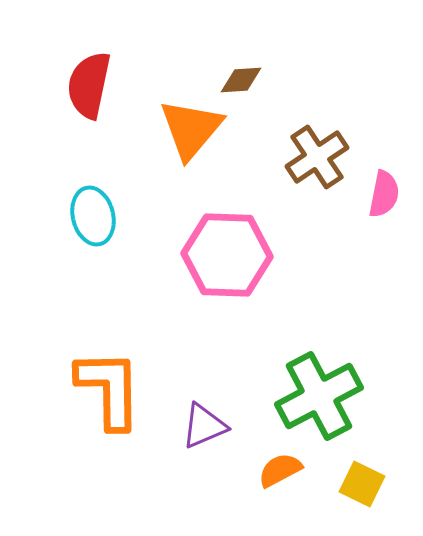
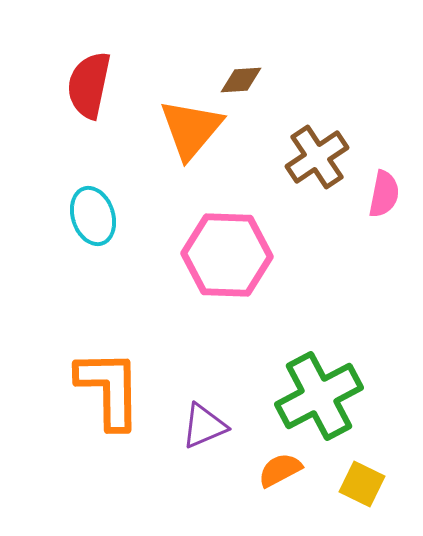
cyan ellipse: rotated 4 degrees counterclockwise
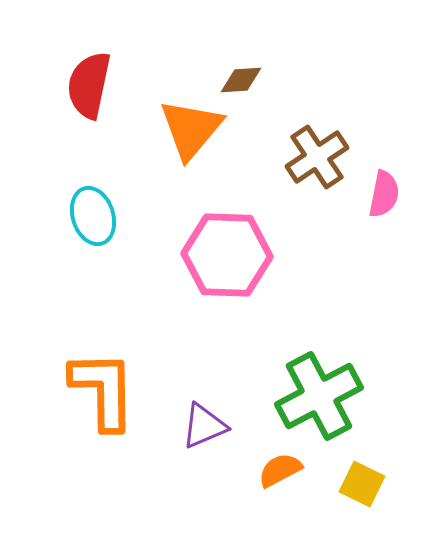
orange L-shape: moved 6 px left, 1 px down
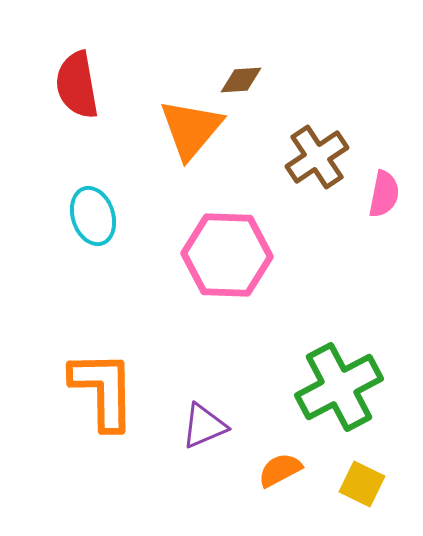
red semicircle: moved 12 px left; rotated 22 degrees counterclockwise
green cross: moved 20 px right, 9 px up
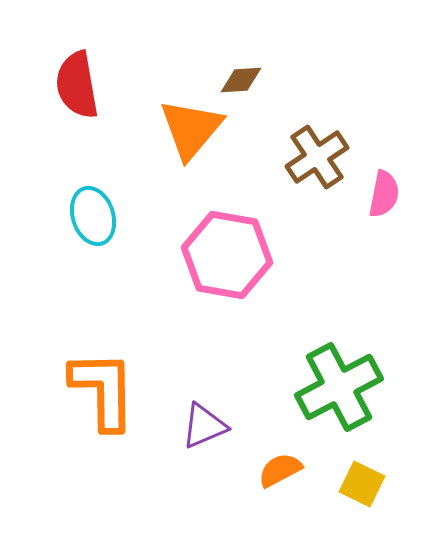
pink hexagon: rotated 8 degrees clockwise
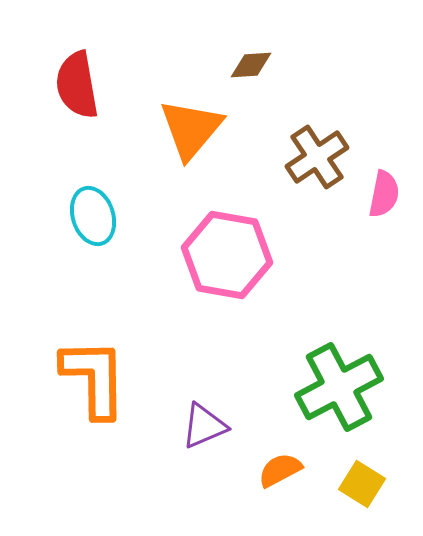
brown diamond: moved 10 px right, 15 px up
orange L-shape: moved 9 px left, 12 px up
yellow square: rotated 6 degrees clockwise
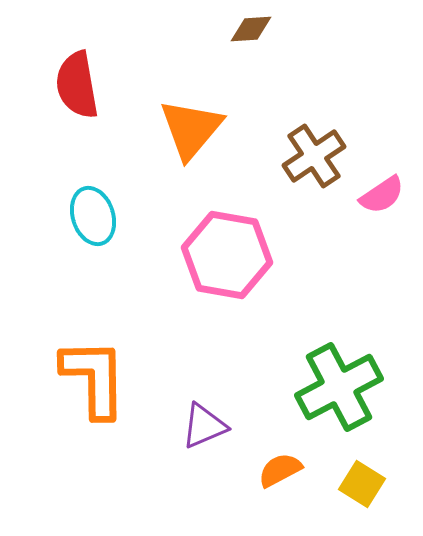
brown diamond: moved 36 px up
brown cross: moved 3 px left, 1 px up
pink semicircle: moved 2 px left, 1 px down; rotated 45 degrees clockwise
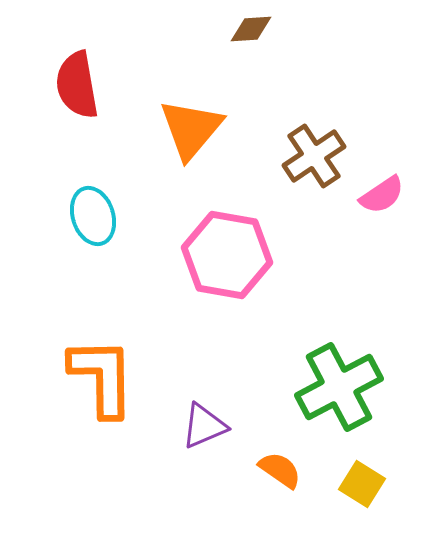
orange L-shape: moved 8 px right, 1 px up
orange semicircle: rotated 63 degrees clockwise
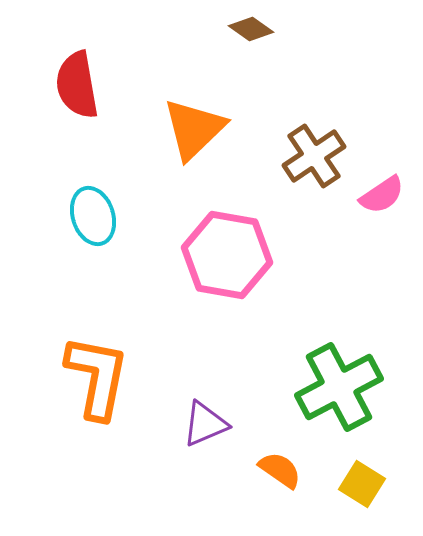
brown diamond: rotated 39 degrees clockwise
orange triangle: moved 3 px right; rotated 6 degrees clockwise
orange L-shape: moved 5 px left; rotated 12 degrees clockwise
purple triangle: moved 1 px right, 2 px up
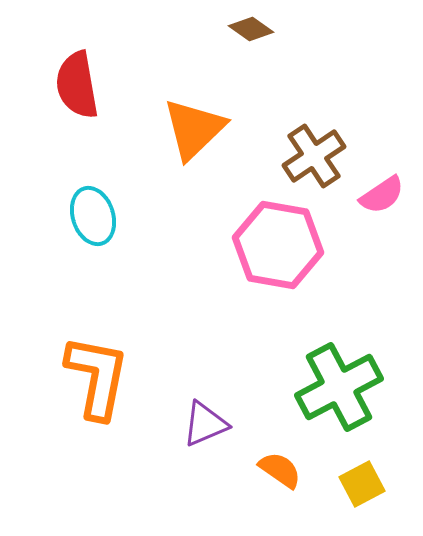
pink hexagon: moved 51 px right, 10 px up
yellow square: rotated 30 degrees clockwise
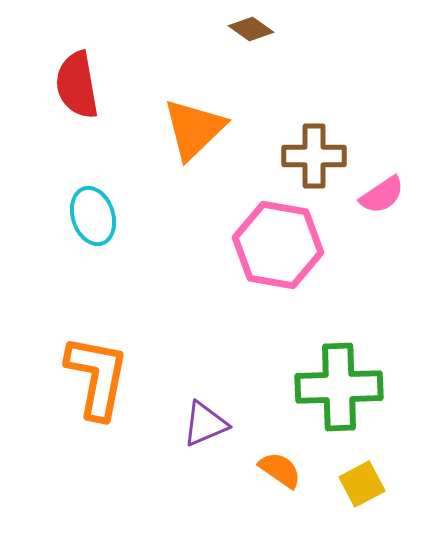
brown cross: rotated 34 degrees clockwise
green cross: rotated 26 degrees clockwise
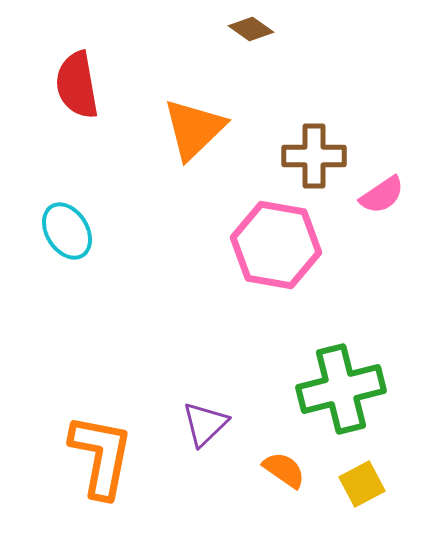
cyan ellipse: moved 26 px left, 15 px down; rotated 14 degrees counterclockwise
pink hexagon: moved 2 px left
orange L-shape: moved 4 px right, 79 px down
green cross: moved 2 px right, 2 px down; rotated 12 degrees counterclockwise
purple triangle: rotated 21 degrees counterclockwise
orange semicircle: moved 4 px right
